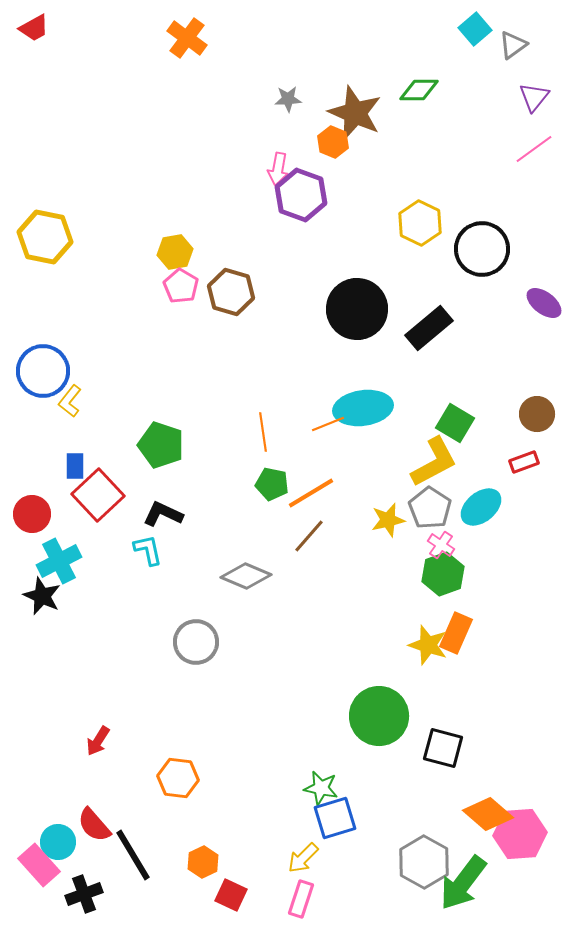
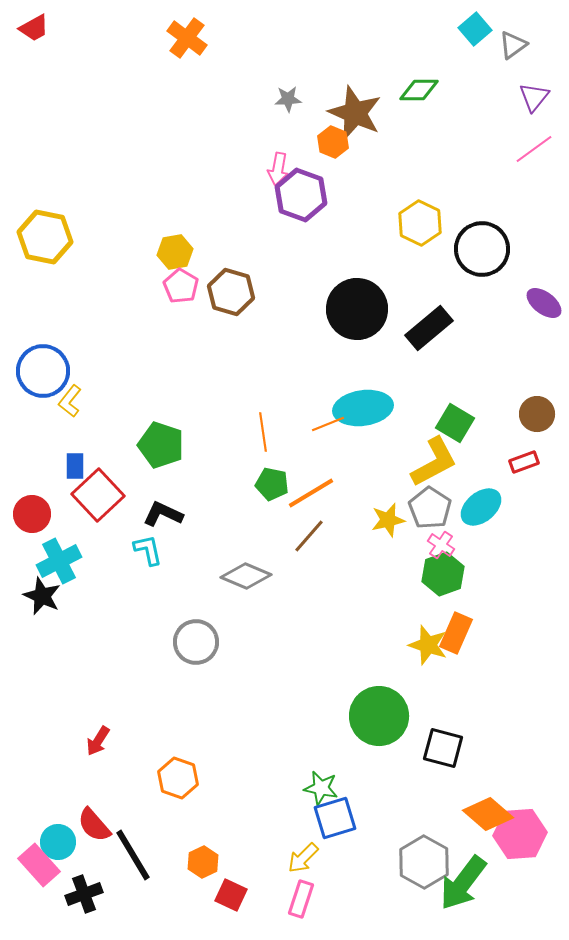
orange hexagon at (178, 778): rotated 12 degrees clockwise
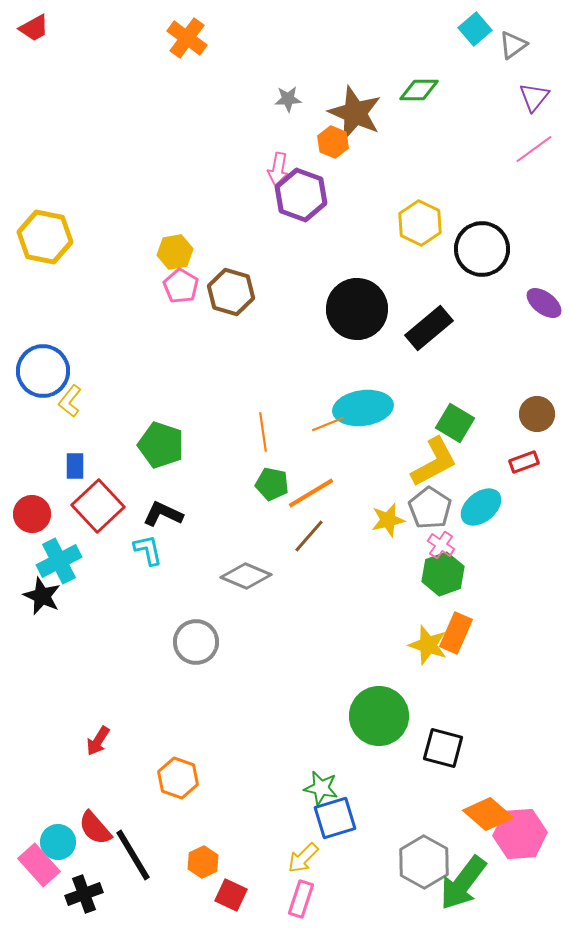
red square at (98, 495): moved 11 px down
red semicircle at (94, 825): moved 1 px right, 3 px down
